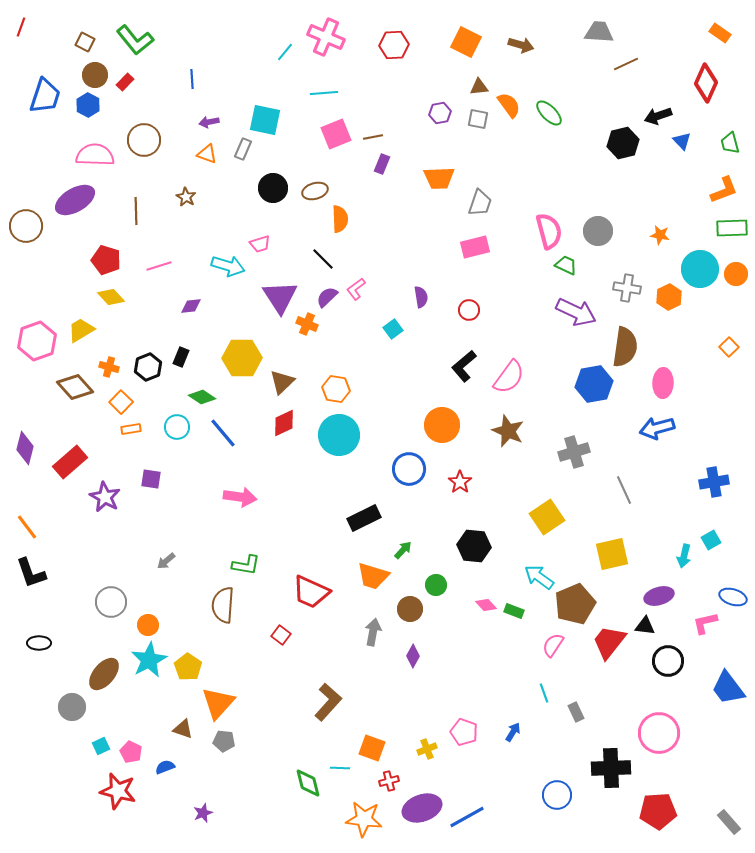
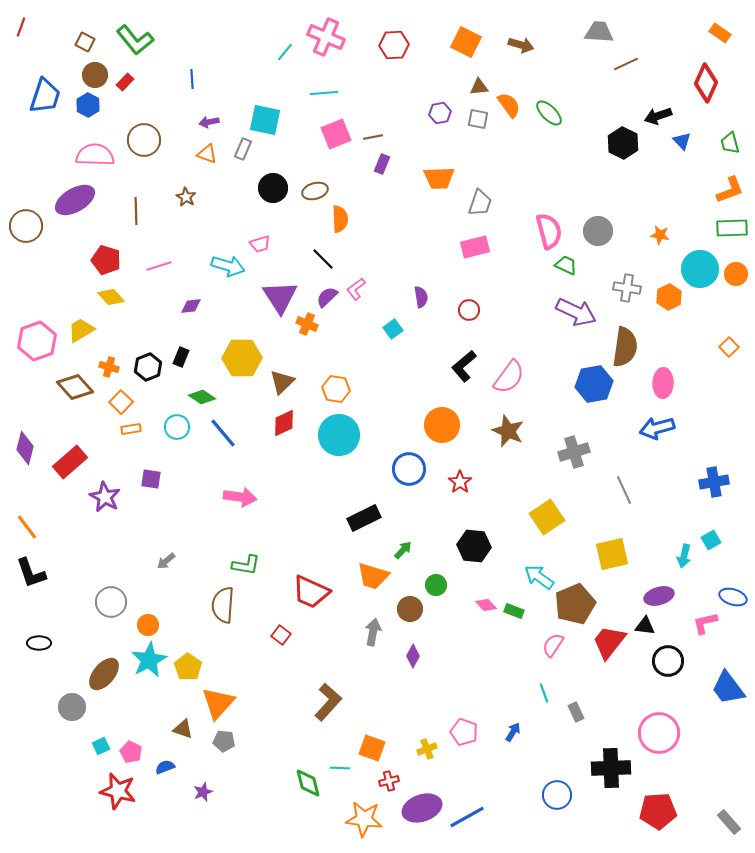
black hexagon at (623, 143): rotated 20 degrees counterclockwise
orange L-shape at (724, 190): moved 6 px right
purple star at (203, 813): moved 21 px up
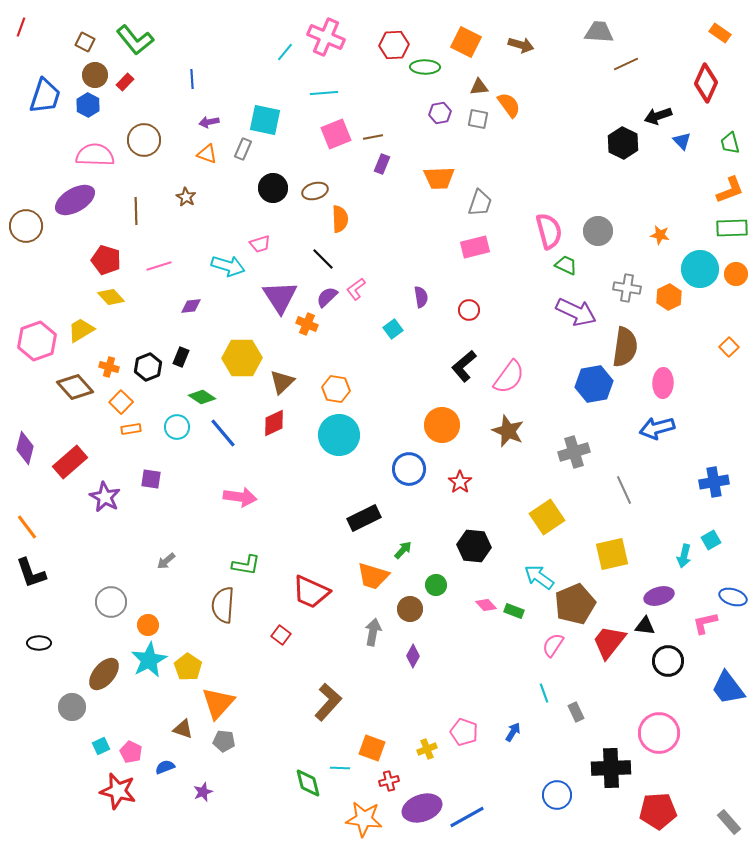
green ellipse at (549, 113): moved 124 px left, 46 px up; rotated 44 degrees counterclockwise
red diamond at (284, 423): moved 10 px left
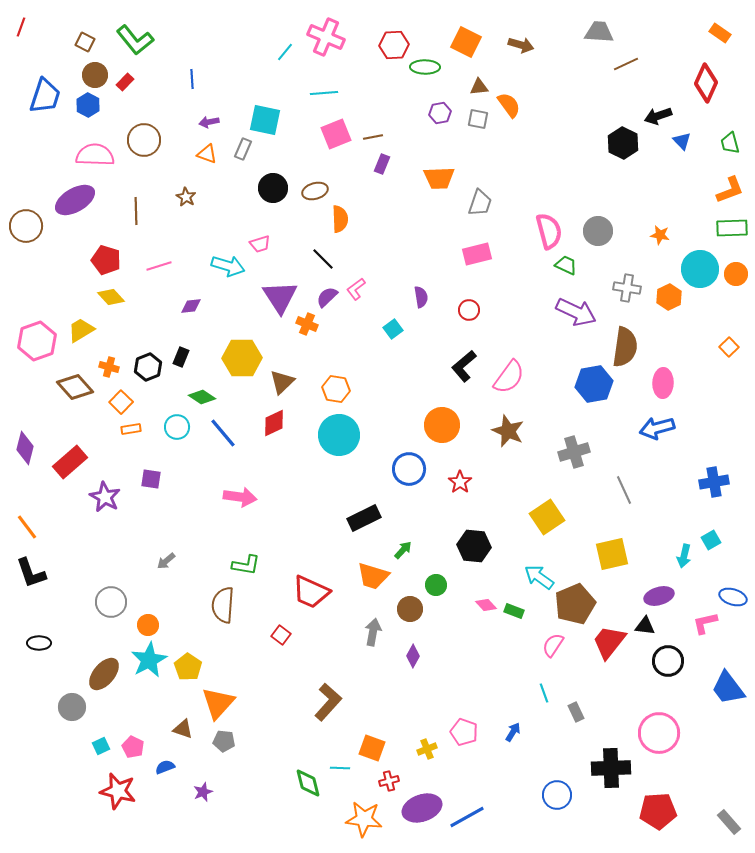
pink rectangle at (475, 247): moved 2 px right, 7 px down
pink pentagon at (131, 752): moved 2 px right, 5 px up
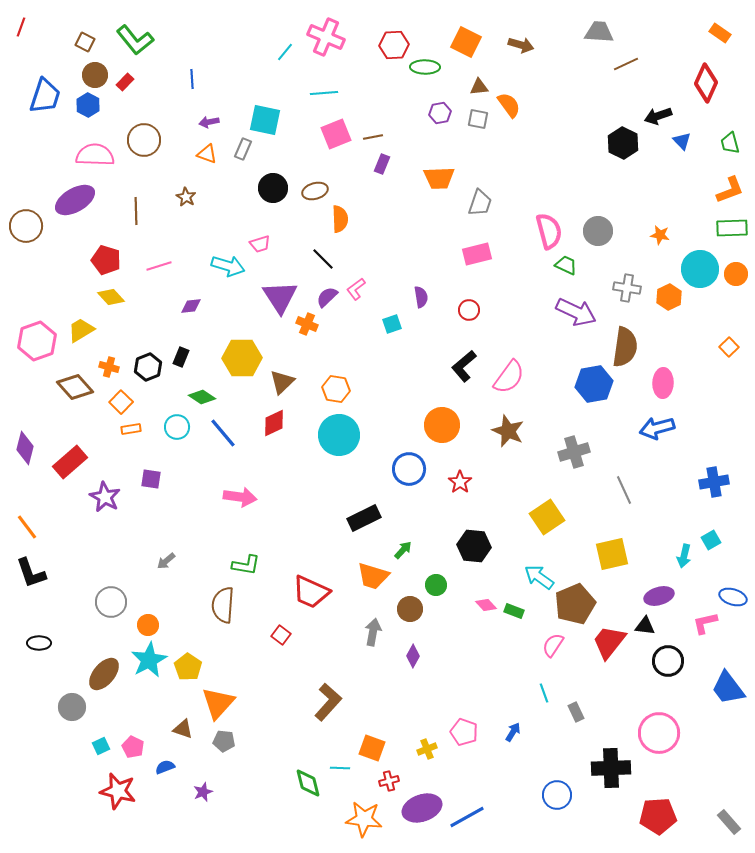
cyan square at (393, 329): moved 1 px left, 5 px up; rotated 18 degrees clockwise
red pentagon at (658, 811): moved 5 px down
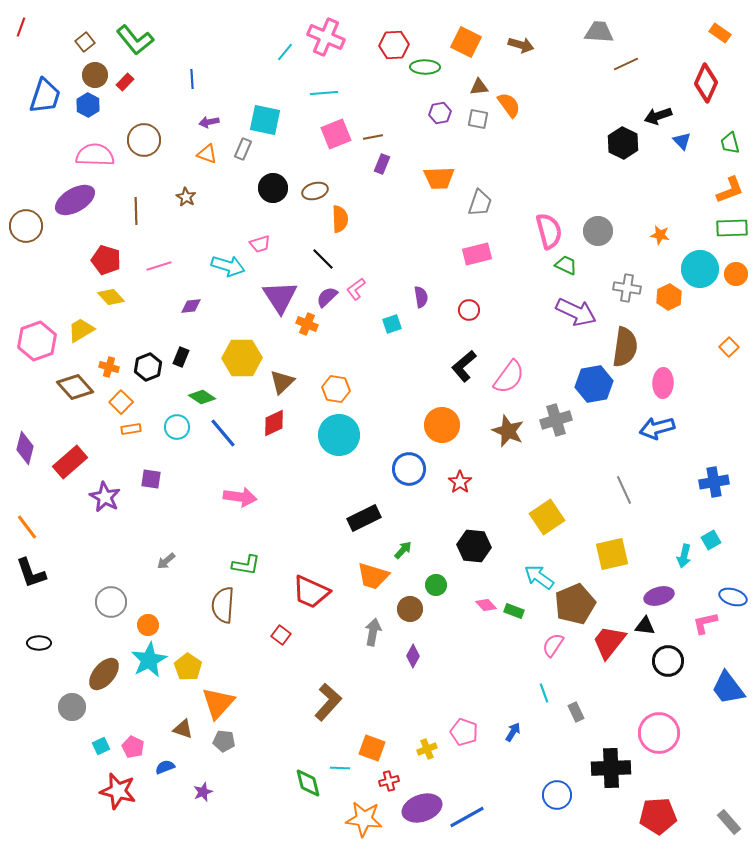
brown square at (85, 42): rotated 24 degrees clockwise
gray cross at (574, 452): moved 18 px left, 32 px up
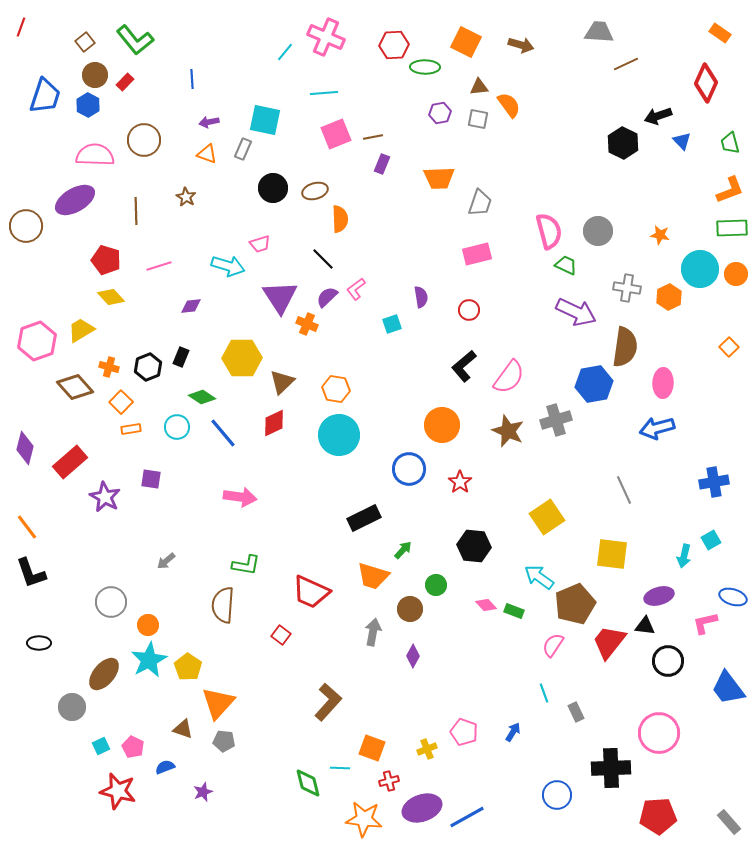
yellow square at (612, 554): rotated 20 degrees clockwise
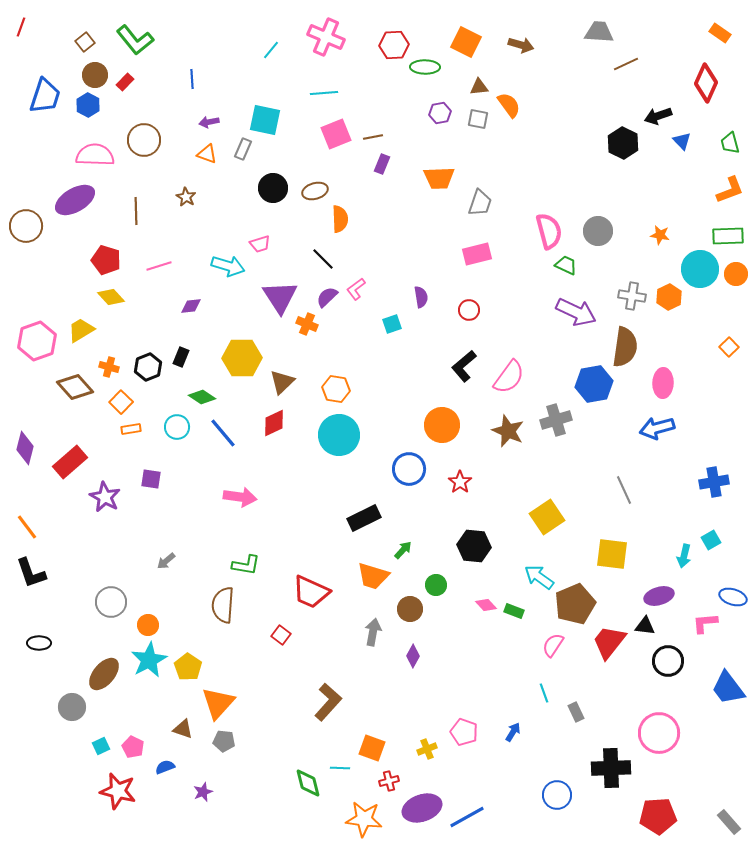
cyan line at (285, 52): moved 14 px left, 2 px up
green rectangle at (732, 228): moved 4 px left, 8 px down
gray cross at (627, 288): moved 5 px right, 8 px down
pink L-shape at (705, 623): rotated 8 degrees clockwise
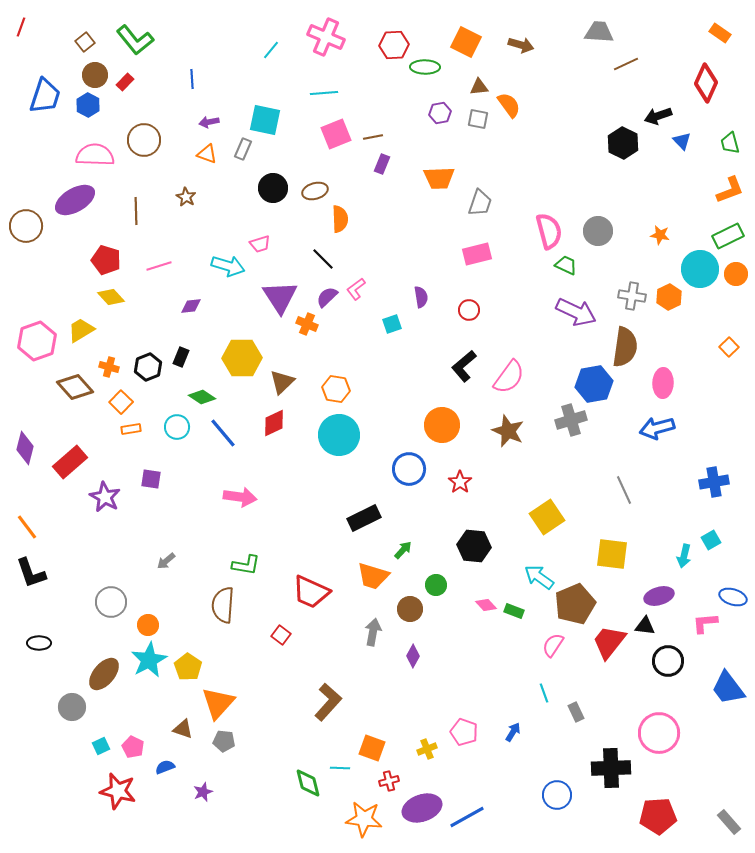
green rectangle at (728, 236): rotated 24 degrees counterclockwise
gray cross at (556, 420): moved 15 px right
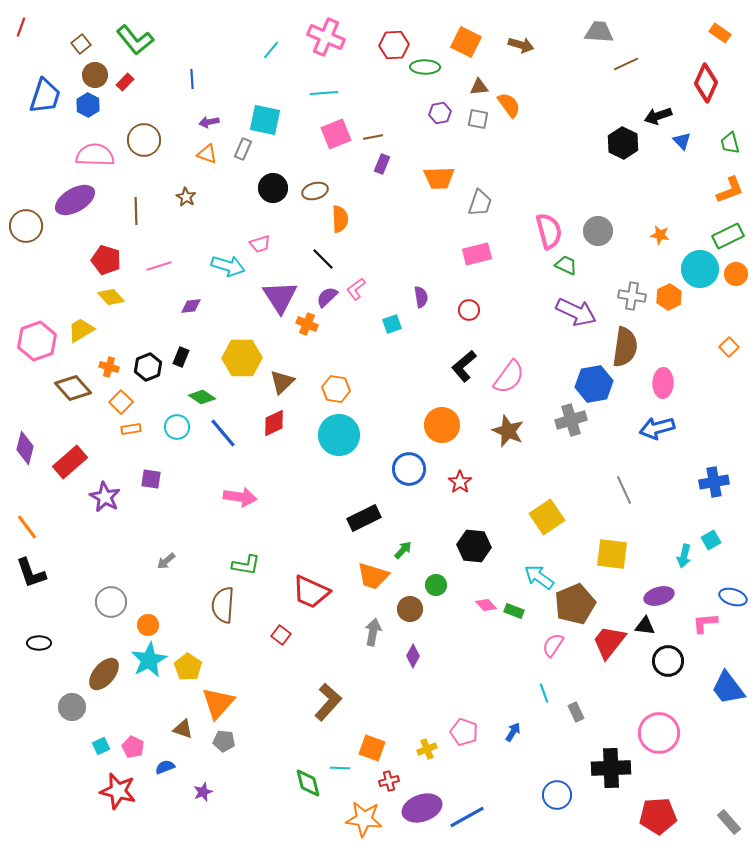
brown square at (85, 42): moved 4 px left, 2 px down
brown diamond at (75, 387): moved 2 px left, 1 px down
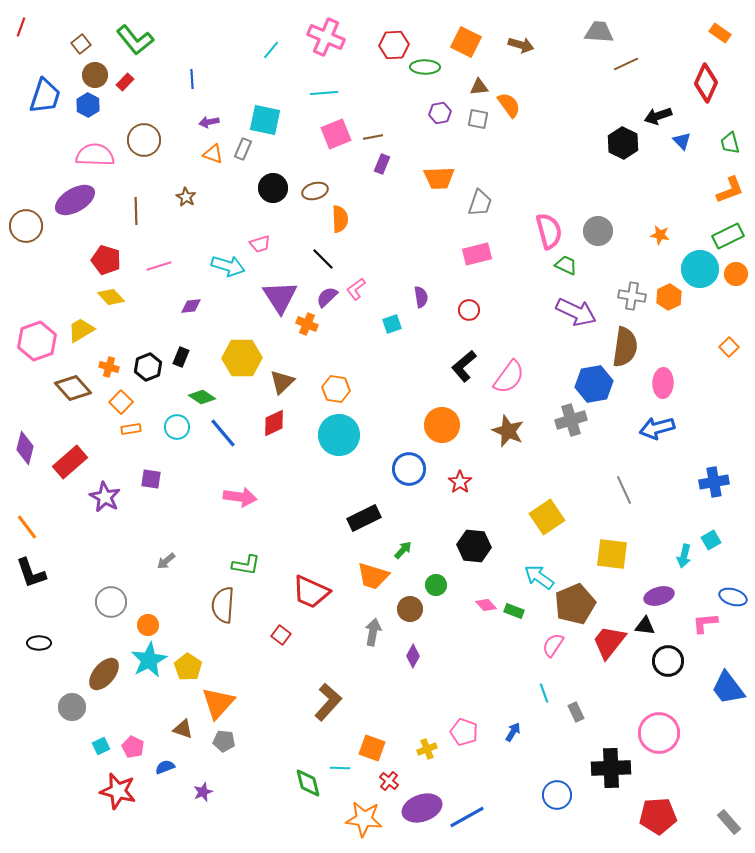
orange triangle at (207, 154): moved 6 px right
red cross at (389, 781): rotated 36 degrees counterclockwise
